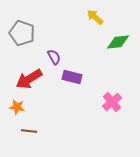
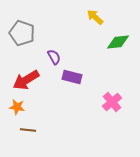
red arrow: moved 3 px left, 1 px down
brown line: moved 1 px left, 1 px up
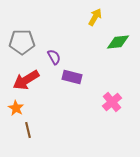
yellow arrow: rotated 78 degrees clockwise
gray pentagon: moved 9 px down; rotated 20 degrees counterclockwise
orange star: moved 1 px left, 1 px down; rotated 21 degrees clockwise
brown line: rotated 70 degrees clockwise
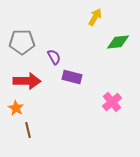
red arrow: moved 1 px right, 1 px down; rotated 148 degrees counterclockwise
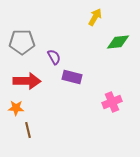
pink cross: rotated 18 degrees clockwise
orange star: rotated 28 degrees counterclockwise
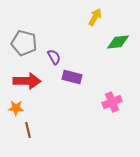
gray pentagon: moved 2 px right, 1 px down; rotated 15 degrees clockwise
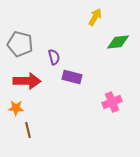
gray pentagon: moved 4 px left, 1 px down
purple semicircle: rotated 14 degrees clockwise
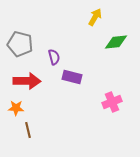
green diamond: moved 2 px left
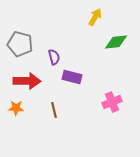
brown line: moved 26 px right, 20 px up
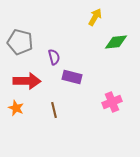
gray pentagon: moved 2 px up
orange star: rotated 21 degrees clockwise
